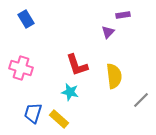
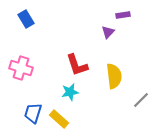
cyan star: rotated 24 degrees counterclockwise
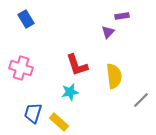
purple rectangle: moved 1 px left, 1 px down
yellow rectangle: moved 3 px down
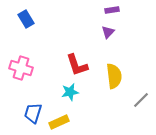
purple rectangle: moved 10 px left, 6 px up
yellow rectangle: rotated 66 degrees counterclockwise
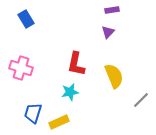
red L-shape: moved 1 px left, 1 px up; rotated 30 degrees clockwise
yellow semicircle: rotated 15 degrees counterclockwise
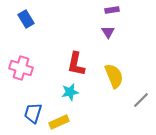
purple triangle: rotated 16 degrees counterclockwise
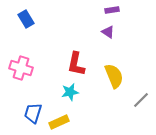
purple triangle: rotated 24 degrees counterclockwise
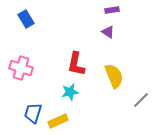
yellow rectangle: moved 1 px left, 1 px up
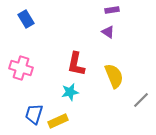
blue trapezoid: moved 1 px right, 1 px down
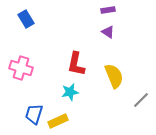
purple rectangle: moved 4 px left
